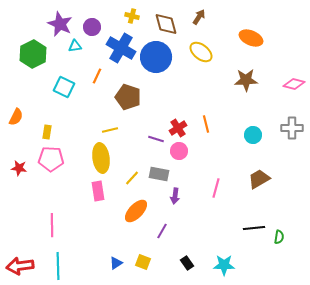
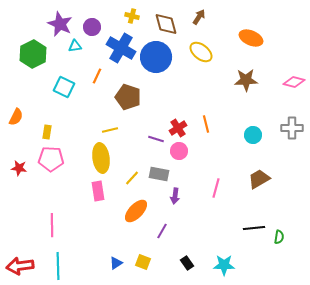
pink diamond at (294, 84): moved 2 px up
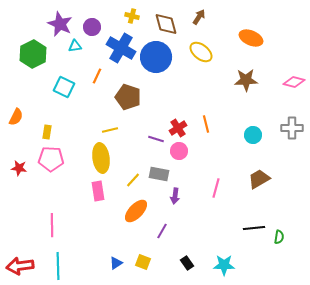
yellow line at (132, 178): moved 1 px right, 2 px down
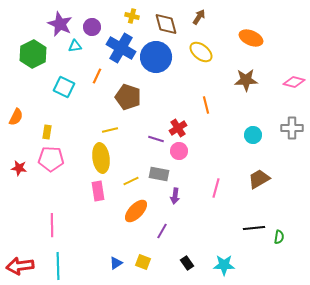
orange line at (206, 124): moved 19 px up
yellow line at (133, 180): moved 2 px left, 1 px down; rotated 21 degrees clockwise
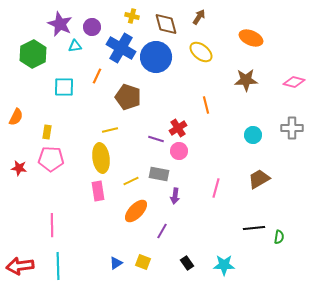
cyan square at (64, 87): rotated 25 degrees counterclockwise
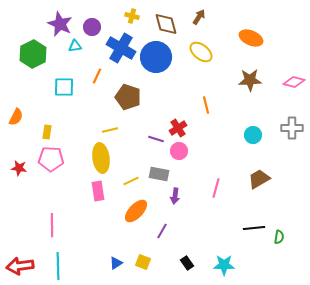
brown star at (246, 80): moved 4 px right
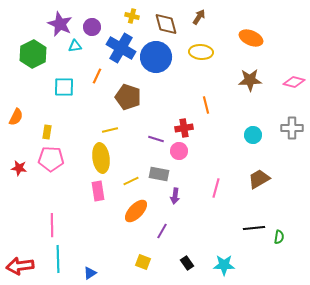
yellow ellipse at (201, 52): rotated 35 degrees counterclockwise
red cross at (178, 128): moved 6 px right; rotated 24 degrees clockwise
blue triangle at (116, 263): moved 26 px left, 10 px down
cyan line at (58, 266): moved 7 px up
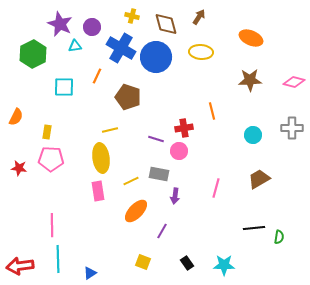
orange line at (206, 105): moved 6 px right, 6 px down
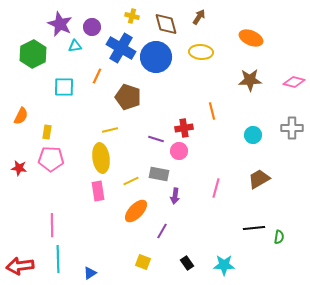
orange semicircle at (16, 117): moved 5 px right, 1 px up
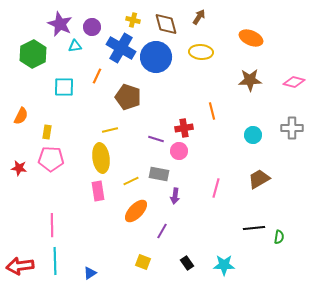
yellow cross at (132, 16): moved 1 px right, 4 px down
cyan line at (58, 259): moved 3 px left, 2 px down
